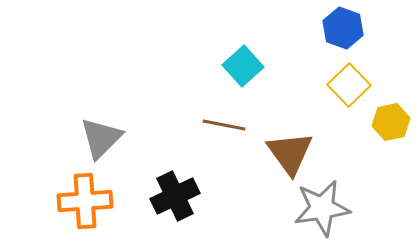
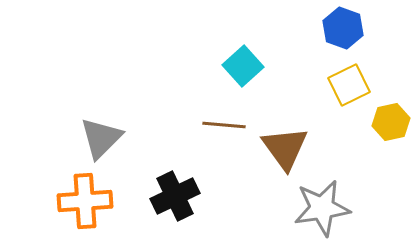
yellow square: rotated 18 degrees clockwise
brown line: rotated 6 degrees counterclockwise
brown triangle: moved 5 px left, 5 px up
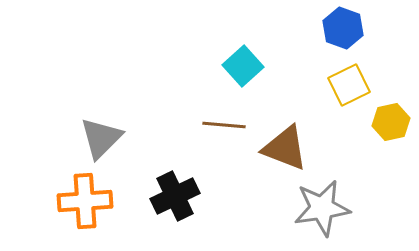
brown triangle: rotated 33 degrees counterclockwise
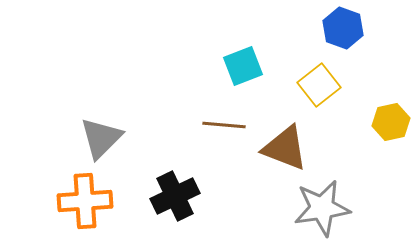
cyan square: rotated 21 degrees clockwise
yellow square: moved 30 px left; rotated 12 degrees counterclockwise
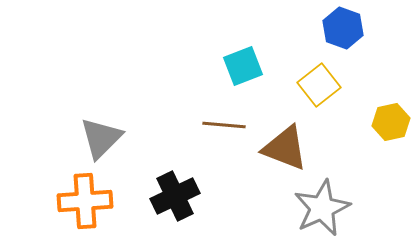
gray star: rotated 16 degrees counterclockwise
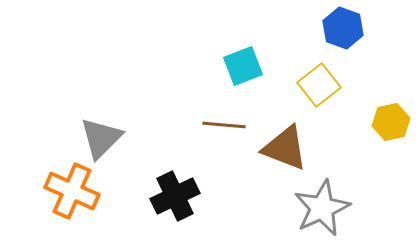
orange cross: moved 13 px left, 10 px up; rotated 28 degrees clockwise
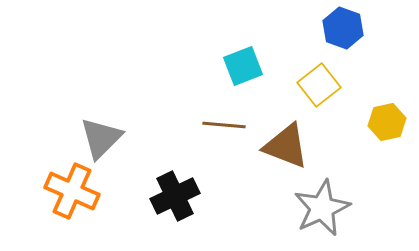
yellow hexagon: moved 4 px left
brown triangle: moved 1 px right, 2 px up
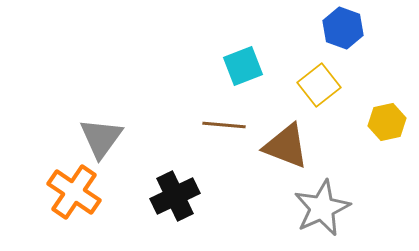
gray triangle: rotated 9 degrees counterclockwise
orange cross: moved 2 px right, 1 px down; rotated 10 degrees clockwise
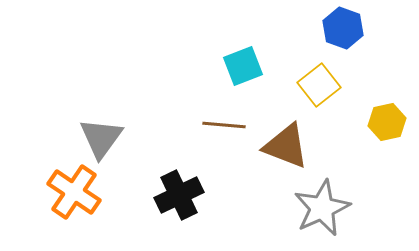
black cross: moved 4 px right, 1 px up
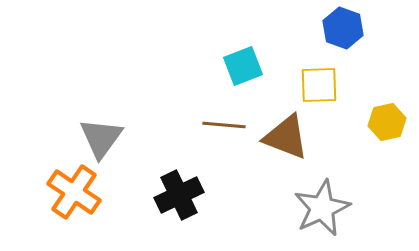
yellow square: rotated 36 degrees clockwise
brown triangle: moved 9 px up
